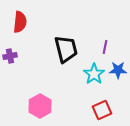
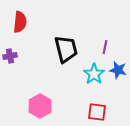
blue star: rotated 12 degrees clockwise
red square: moved 5 px left, 2 px down; rotated 30 degrees clockwise
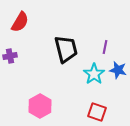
red semicircle: rotated 25 degrees clockwise
red square: rotated 12 degrees clockwise
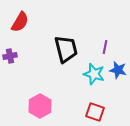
cyan star: rotated 20 degrees counterclockwise
red square: moved 2 px left
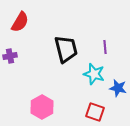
purple line: rotated 16 degrees counterclockwise
blue star: moved 18 px down
pink hexagon: moved 2 px right, 1 px down
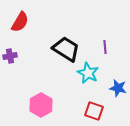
black trapezoid: rotated 44 degrees counterclockwise
cyan star: moved 6 px left, 1 px up; rotated 10 degrees clockwise
pink hexagon: moved 1 px left, 2 px up
red square: moved 1 px left, 1 px up
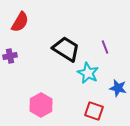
purple line: rotated 16 degrees counterclockwise
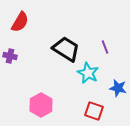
purple cross: rotated 24 degrees clockwise
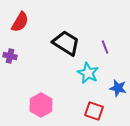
black trapezoid: moved 6 px up
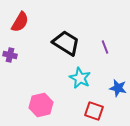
purple cross: moved 1 px up
cyan star: moved 8 px left, 5 px down
pink hexagon: rotated 15 degrees clockwise
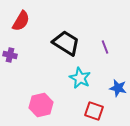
red semicircle: moved 1 px right, 1 px up
